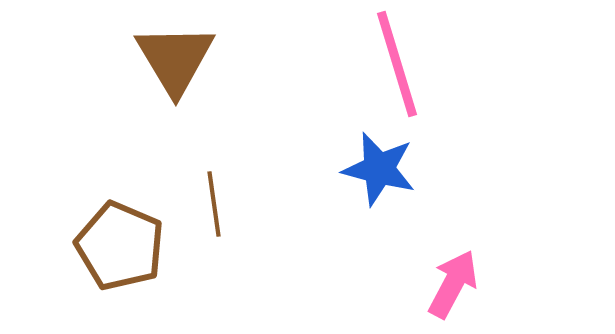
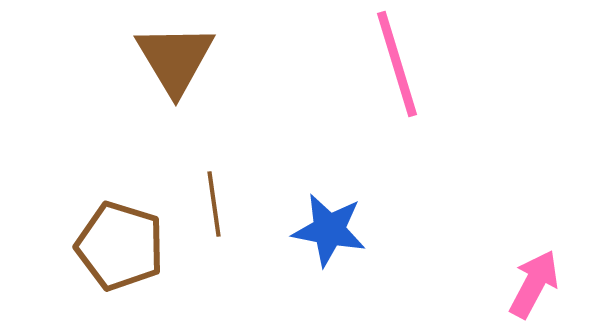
blue star: moved 50 px left, 61 px down; rotated 4 degrees counterclockwise
brown pentagon: rotated 6 degrees counterclockwise
pink arrow: moved 81 px right
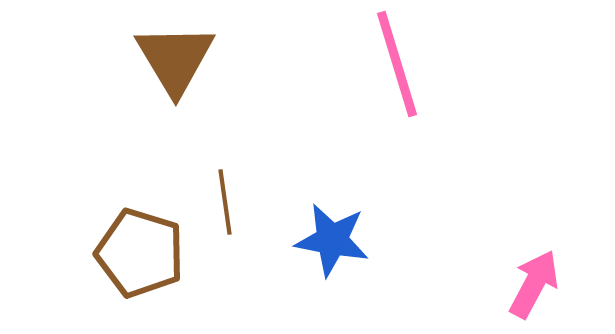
brown line: moved 11 px right, 2 px up
blue star: moved 3 px right, 10 px down
brown pentagon: moved 20 px right, 7 px down
